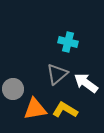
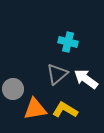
white arrow: moved 4 px up
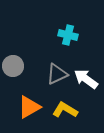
cyan cross: moved 7 px up
gray triangle: rotated 15 degrees clockwise
gray circle: moved 23 px up
orange triangle: moved 6 px left, 2 px up; rotated 20 degrees counterclockwise
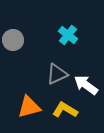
cyan cross: rotated 24 degrees clockwise
gray circle: moved 26 px up
white arrow: moved 6 px down
orange triangle: rotated 15 degrees clockwise
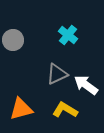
orange triangle: moved 8 px left, 2 px down
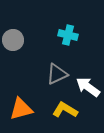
cyan cross: rotated 24 degrees counterclockwise
white arrow: moved 2 px right, 2 px down
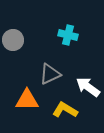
gray triangle: moved 7 px left
orange triangle: moved 6 px right, 9 px up; rotated 15 degrees clockwise
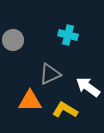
orange triangle: moved 3 px right, 1 px down
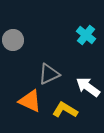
cyan cross: moved 18 px right; rotated 24 degrees clockwise
gray triangle: moved 1 px left
orange triangle: rotated 25 degrees clockwise
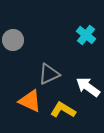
yellow L-shape: moved 2 px left
